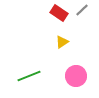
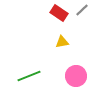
yellow triangle: rotated 24 degrees clockwise
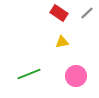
gray line: moved 5 px right, 3 px down
green line: moved 2 px up
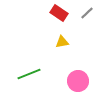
pink circle: moved 2 px right, 5 px down
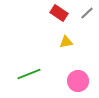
yellow triangle: moved 4 px right
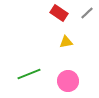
pink circle: moved 10 px left
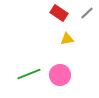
yellow triangle: moved 1 px right, 3 px up
pink circle: moved 8 px left, 6 px up
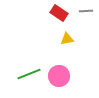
gray line: moved 1 px left, 2 px up; rotated 40 degrees clockwise
pink circle: moved 1 px left, 1 px down
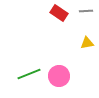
yellow triangle: moved 20 px right, 4 px down
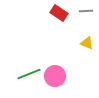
yellow triangle: rotated 32 degrees clockwise
pink circle: moved 4 px left
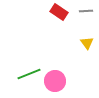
red rectangle: moved 1 px up
yellow triangle: rotated 32 degrees clockwise
pink circle: moved 5 px down
